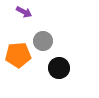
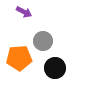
orange pentagon: moved 1 px right, 3 px down
black circle: moved 4 px left
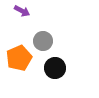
purple arrow: moved 2 px left, 1 px up
orange pentagon: rotated 20 degrees counterclockwise
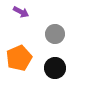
purple arrow: moved 1 px left, 1 px down
gray circle: moved 12 px right, 7 px up
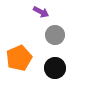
purple arrow: moved 20 px right
gray circle: moved 1 px down
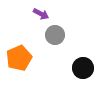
purple arrow: moved 2 px down
black circle: moved 28 px right
